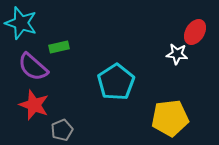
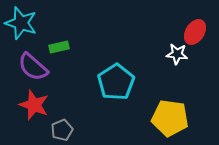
yellow pentagon: rotated 15 degrees clockwise
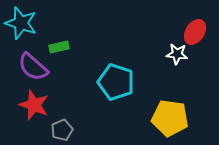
cyan pentagon: rotated 21 degrees counterclockwise
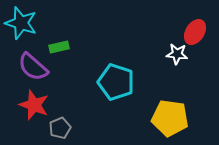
gray pentagon: moved 2 px left, 2 px up
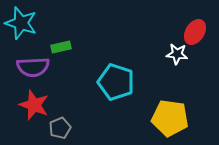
green rectangle: moved 2 px right
purple semicircle: rotated 44 degrees counterclockwise
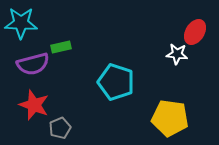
cyan star: rotated 16 degrees counterclockwise
purple semicircle: moved 3 px up; rotated 12 degrees counterclockwise
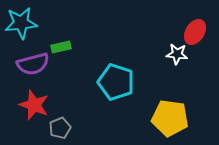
cyan star: rotated 8 degrees counterclockwise
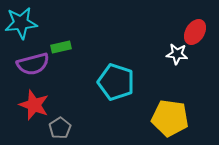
gray pentagon: rotated 10 degrees counterclockwise
